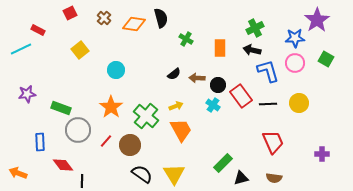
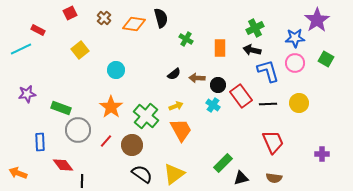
brown circle at (130, 145): moved 2 px right
yellow triangle at (174, 174): rotated 25 degrees clockwise
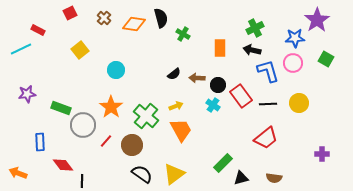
green cross at (186, 39): moved 3 px left, 5 px up
pink circle at (295, 63): moved 2 px left
gray circle at (78, 130): moved 5 px right, 5 px up
red trapezoid at (273, 142): moved 7 px left, 4 px up; rotated 75 degrees clockwise
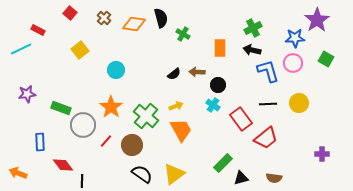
red square at (70, 13): rotated 24 degrees counterclockwise
green cross at (255, 28): moved 2 px left
brown arrow at (197, 78): moved 6 px up
red rectangle at (241, 96): moved 23 px down
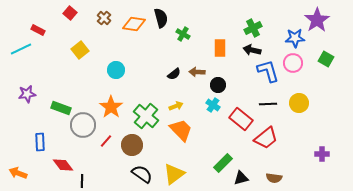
red rectangle at (241, 119): rotated 15 degrees counterclockwise
orange trapezoid at (181, 130): rotated 15 degrees counterclockwise
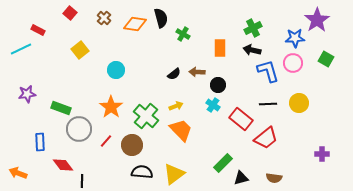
orange diamond at (134, 24): moved 1 px right
gray circle at (83, 125): moved 4 px left, 4 px down
black semicircle at (142, 174): moved 2 px up; rotated 30 degrees counterclockwise
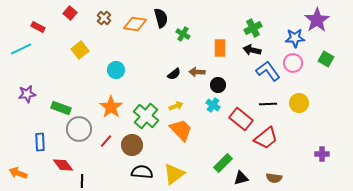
red rectangle at (38, 30): moved 3 px up
blue L-shape at (268, 71): rotated 20 degrees counterclockwise
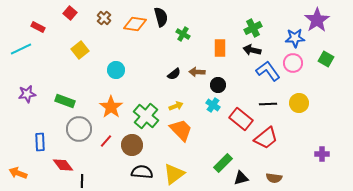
black semicircle at (161, 18): moved 1 px up
green rectangle at (61, 108): moved 4 px right, 7 px up
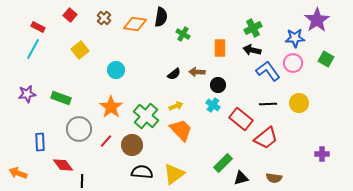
red square at (70, 13): moved 2 px down
black semicircle at (161, 17): rotated 24 degrees clockwise
cyan line at (21, 49): moved 12 px right; rotated 35 degrees counterclockwise
green rectangle at (65, 101): moved 4 px left, 3 px up
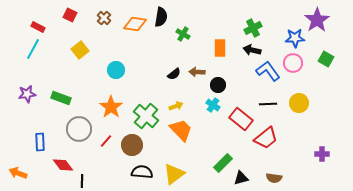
red square at (70, 15): rotated 16 degrees counterclockwise
